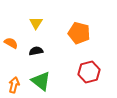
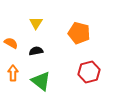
orange arrow: moved 1 px left, 12 px up; rotated 14 degrees counterclockwise
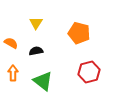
green triangle: moved 2 px right
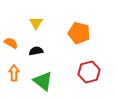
orange arrow: moved 1 px right
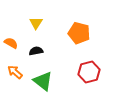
orange arrow: moved 1 px right, 1 px up; rotated 49 degrees counterclockwise
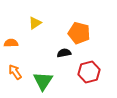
yellow triangle: moved 1 px left; rotated 24 degrees clockwise
orange semicircle: rotated 32 degrees counterclockwise
black semicircle: moved 28 px right, 2 px down
orange arrow: rotated 14 degrees clockwise
green triangle: rotated 25 degrees clockwise
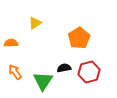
orange pentagon: moved 5 px down; rotated 25 degrees clockwise
black semicircle: moved 15 px down
